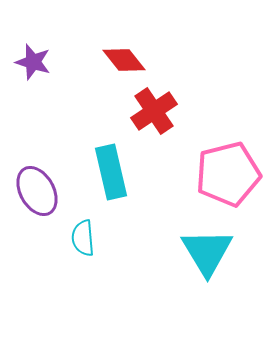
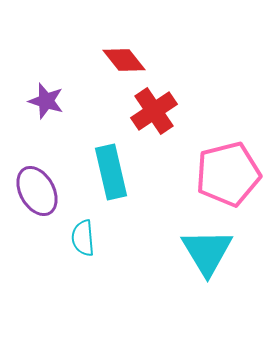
purple star: moved 13 px right, 39 px down
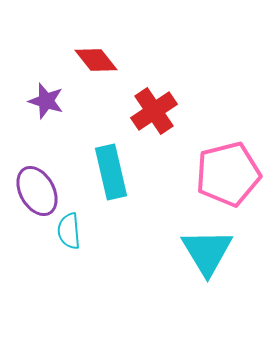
red diamond: moved 28 px left
cyan semicircle: moved 14 px left, 7 px up
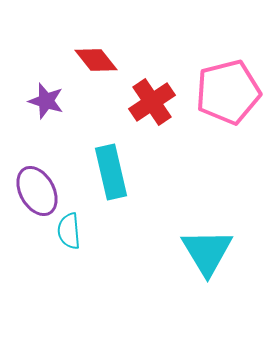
red cross: moved 2 px left, 9 px up
pink pentagon: moved 82 px up
